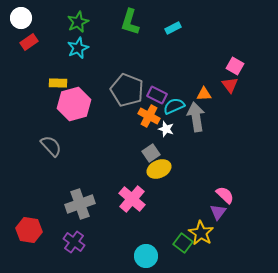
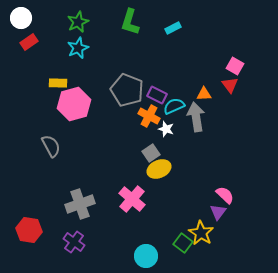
gray semicircle: rotated 15 degrees clockwise
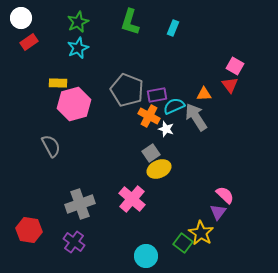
cyan rectangle: rotated 42 degrees counterclockwise
purple rectangle: rotated 36 degrees counterclockwise
gray arrow: rotated 24 degrees counterclockwise
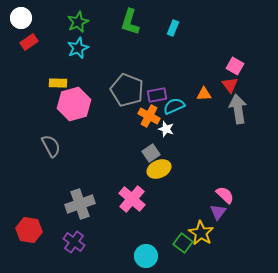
gray arrow: moved 42 px right, 8 px up; rotated 24 degrees clockwise
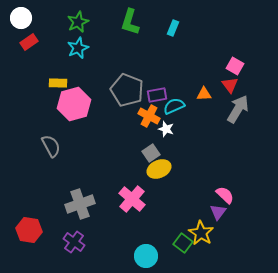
gray arrow: rotated 40 degrees clockwise
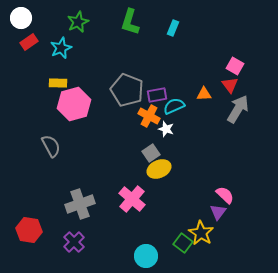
cyan star: moved 17 px left
purple cross: rotated 10 degrees clockwise
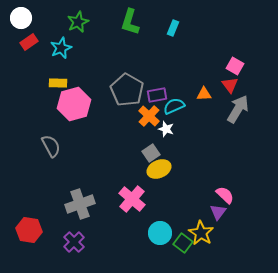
gray pentagon: rotated 8 degrees clockwise
orange cross: rotated 15 degrees clockwise
cyan circle: moved 14 px right, 23 px up
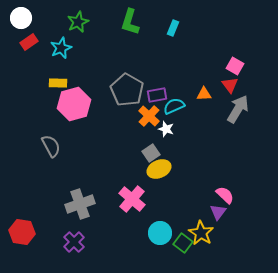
red hexagon: moved 7 px left, 2 px down
